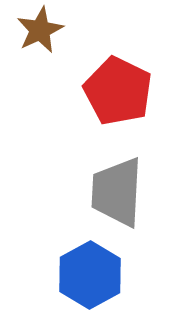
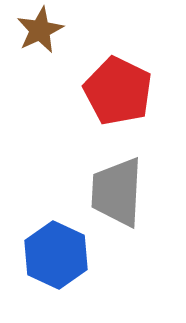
blue hexagon: moved 34 px left, 20 px up; rotated 6 degrees counterclockwise
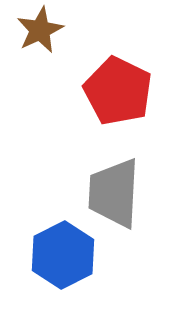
gray trapezoid: moved 3 px left, 1 px down
blue hexagon: moved 7 px right; rotated 8 degrees clockwise
